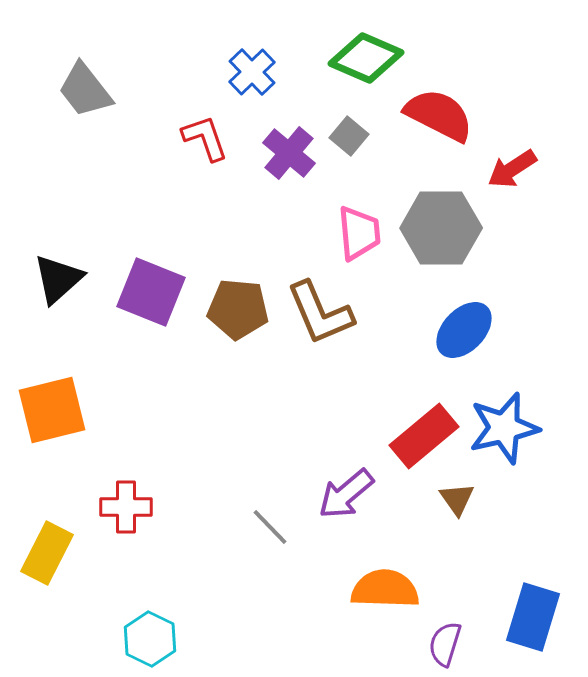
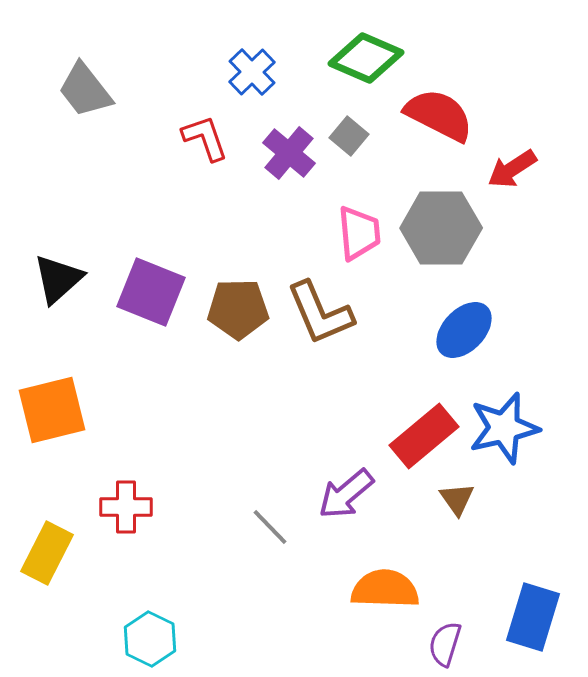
brown pentagon: rotated 6 degrees counterclockwise
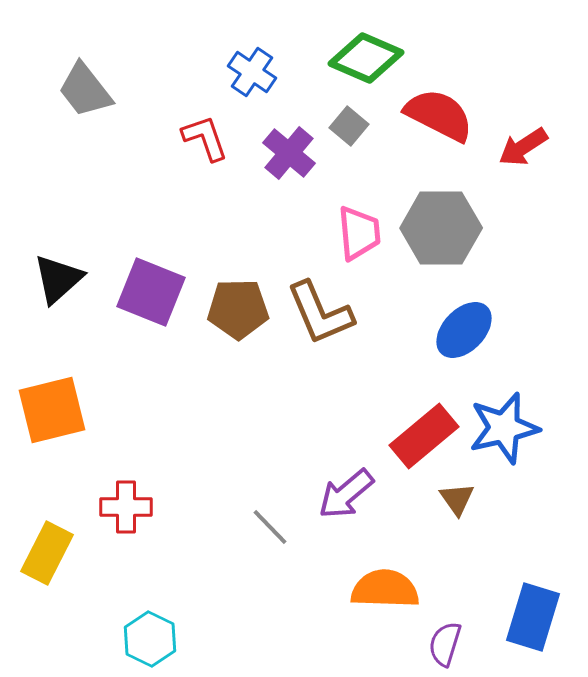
blue cross: rotated 12 degrees counterclockwise
gray square: moved 10 px up
red arrow: moved 11 px right, 22 px up
